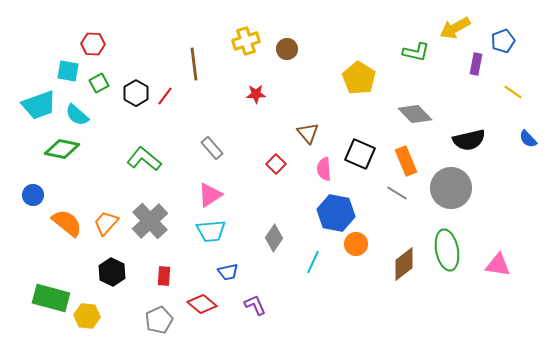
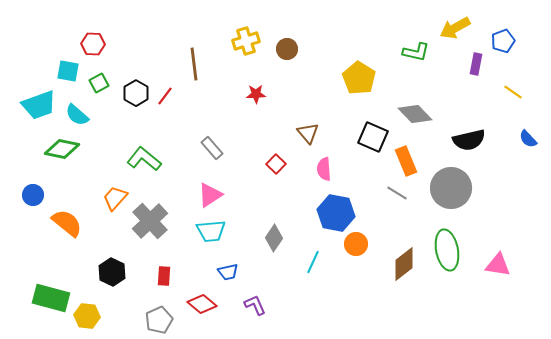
black square at (360, 154): moved 13 px right, 17 px up
orange trapezoid at (106, 223): moved 9 px right, 25 px up
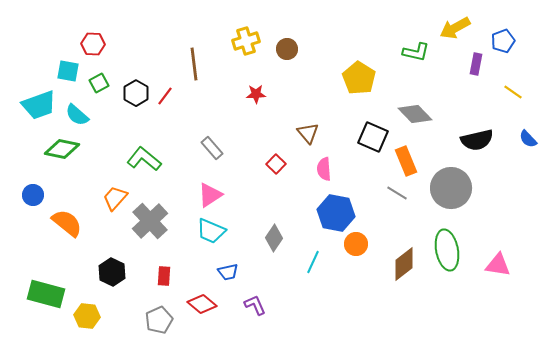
black semicircle at (469, 140): moved 8 px right
cyan trapezoid at (211, 231): rotated 28 degrees clockwise
green rectangle at (51, 298): moved 5 px left, 4 px up
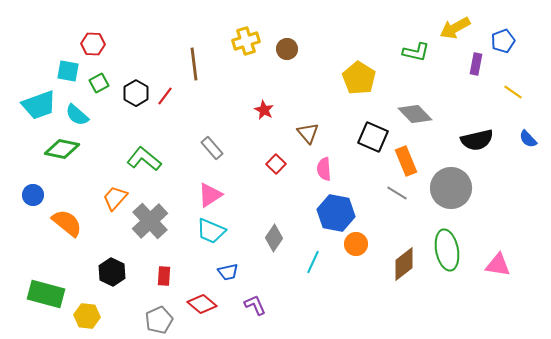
red star at (256, 94): moved 8 px right, 16 px down; rotated 30 degrees clockwise
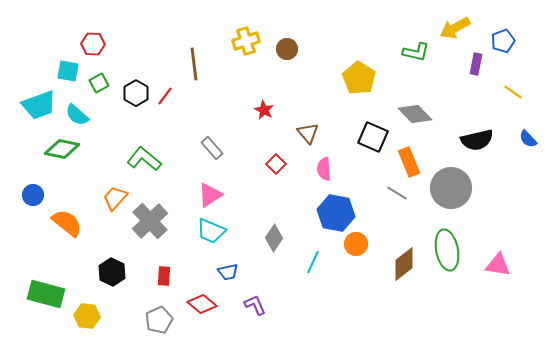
orange rectangle at (406, 161): moved 3 px right, 1 px down
